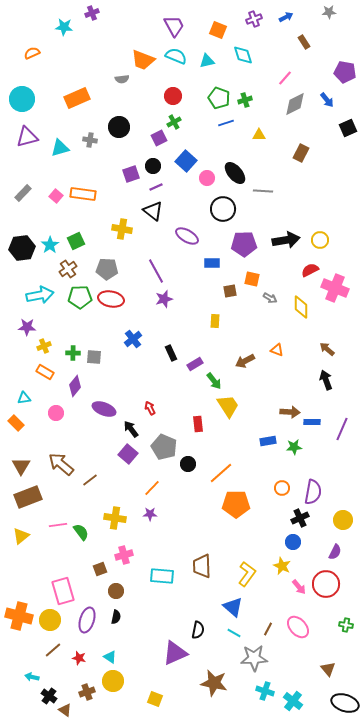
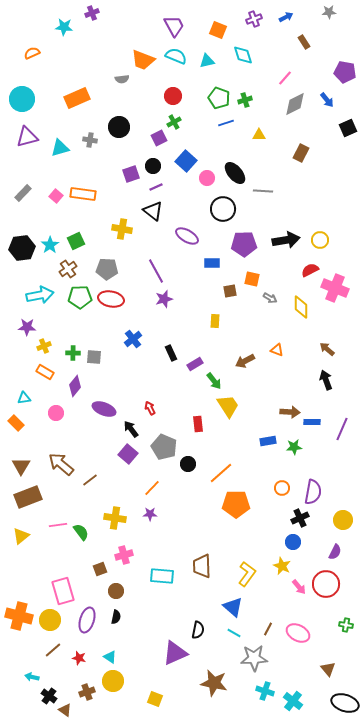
pink ellipse at (298, 627): moved 6 px down; rotated 20 degrees counterclockwise
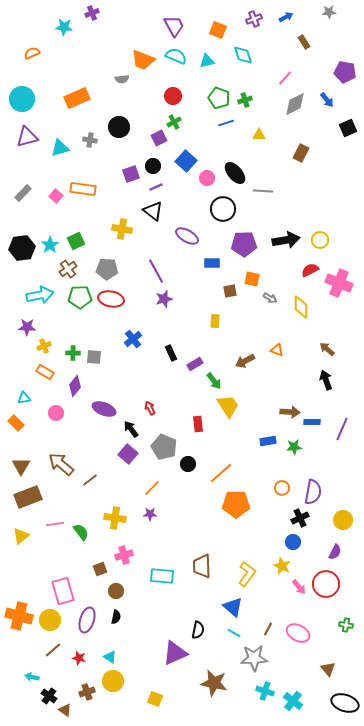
orange rectangle at (83, 194): moved 5 px up
pink cross at (335, 288): moved 4 px right, 5 px up
pink line at (58, 525): moved 3 px left, 1 px up
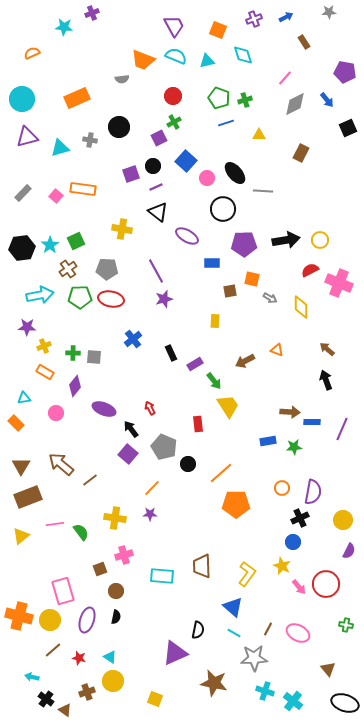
black triangle at (153, 211): moved 5 px right, 1 px down
purple semicircle at (335, 552): moved 14 px right, 1 px up
black cross at (49, 696): moved 3 px left, 3 px down
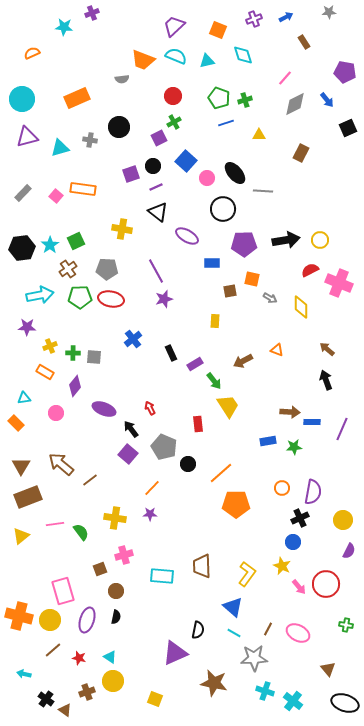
purple trapezoid at (174, 26): rotated 105 degrees counterclockwise
yellow cross at (44, 346): moved 6 px right
brown arrow at (245, 361): moved 2 px left
cyan arrow at (32, 677): moved 8 px left, 3 px up
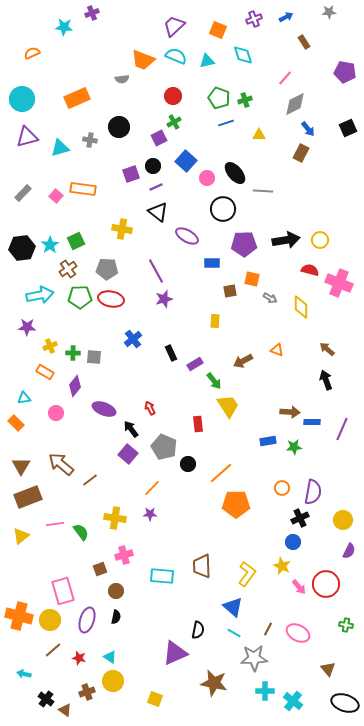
blue arrow at (327, 100): moved 19 px left, 29 px down
red semicircle at (310, 270): rotated 42 degrees clockwise
cyan cross at (265, 691): rotated 18 degrees counterclockwise
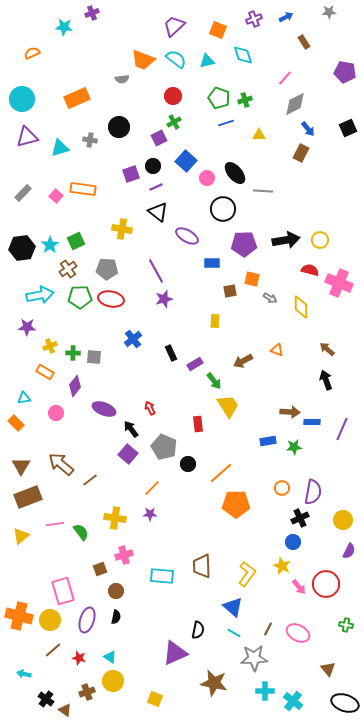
cyan semicircle at (176, 56): moved 3 px down; rotated 15 degrees clockwise
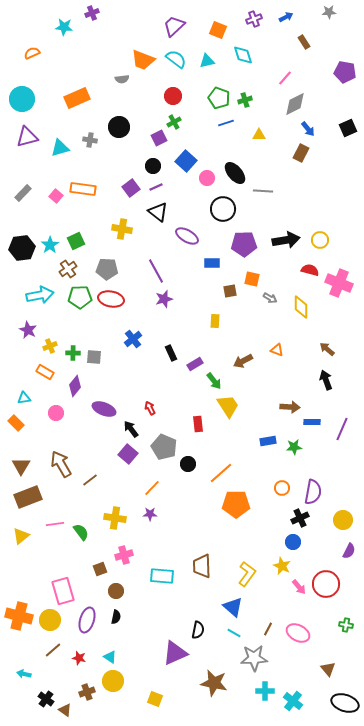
purple square at (131, 174): moved 14 px down; rotated 18 degrees counterclockwise
purple star at (27, 327): moved 1 px right, 3 px down; rotated 24 degrees clockwise
brown arrow at (290, 412): moved 5 px up
brown arrow at (61, 464): rotated 20 degrees clockwise
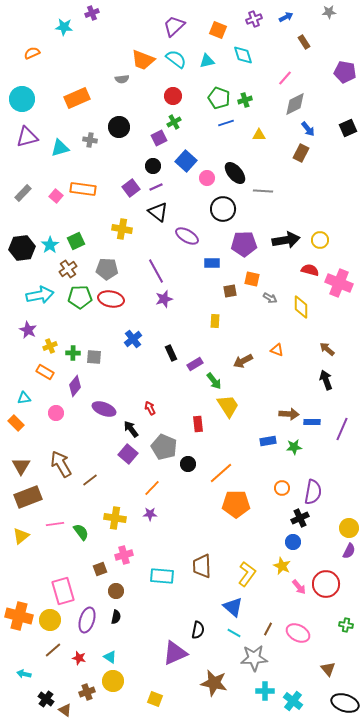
brown arrow at (290, 407): moved 1 px left, 7 px down
yellow circle at (343, 520): moved 6 px right, 8 px down
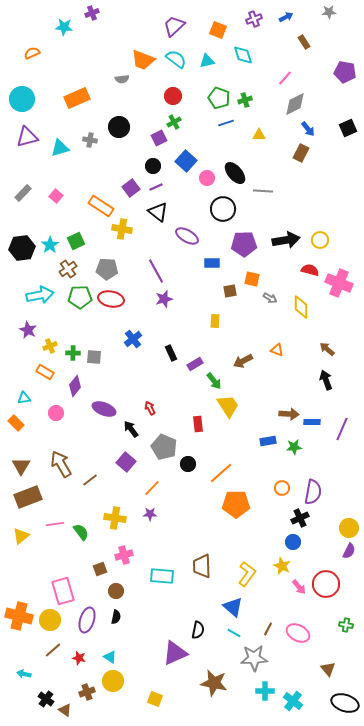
orange rectangle at (83, 189): moved 18 px right, 17 px down; rotated 25 degrees clockwise
purple square at (128, 454): moved 2 px left, 8 px down
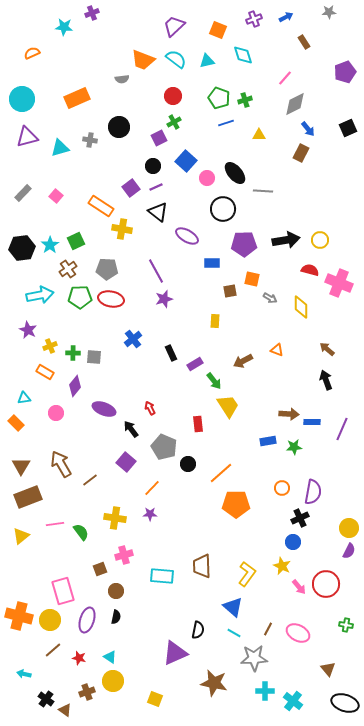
purple pentagon at (345, 72): rotated 30 degrees counterclockwise
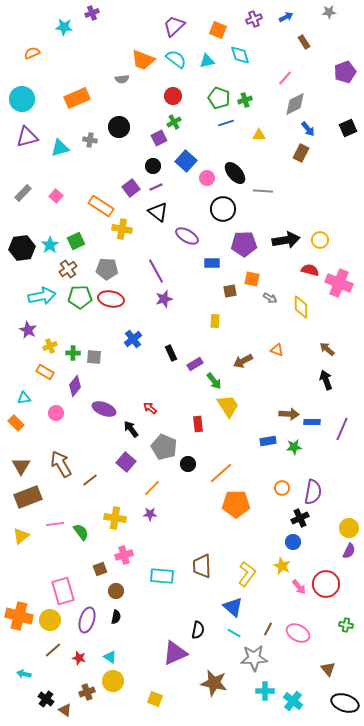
cyan diamond at (243, 55): moved 3 px left
cyan arrow at (40, 295): moved 2 px right, 1 px down
red arrow at (150, 408): rotated 24 degrees counterclockwise
